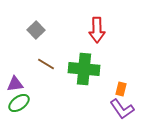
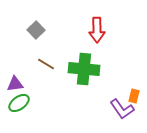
orange rectangle: moved 13 px right, 7 px down
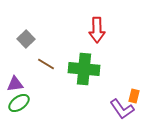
gray square: moved 10 px left, 9 px down
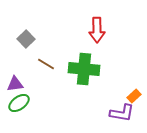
orange rectangle: rotated 32 degrees clockwise
purple L-shape: moved 4 px down; rotated 45 degrees counterclockwise
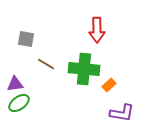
gray square: rotated 36 degrees counterclockwise
orange rectangle: moved 25 px left, 11 px up
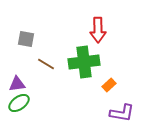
red arrow: moved 1 px right
green cross: moved 7 px up; rotated 12 degrees counterclockwise
purple triangle: moved 2 px right
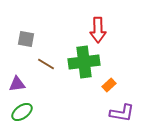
green ellipse: moved 3 px right, 9 px down
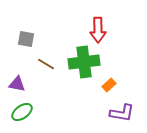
purple triangle: rotated 18 degrees clockwise
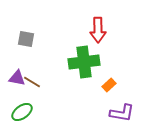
brown line: moved 14 px left, 18 px down
purple triangle: moved 6 px up
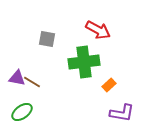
red arrow: rotated 60 degrees counterclockwise
gray square: moved 21 px right
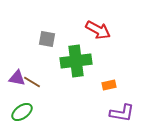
green cross: moved 8 px left, 1 px up
orange rectangle: rotated 32 degrees clockwise
